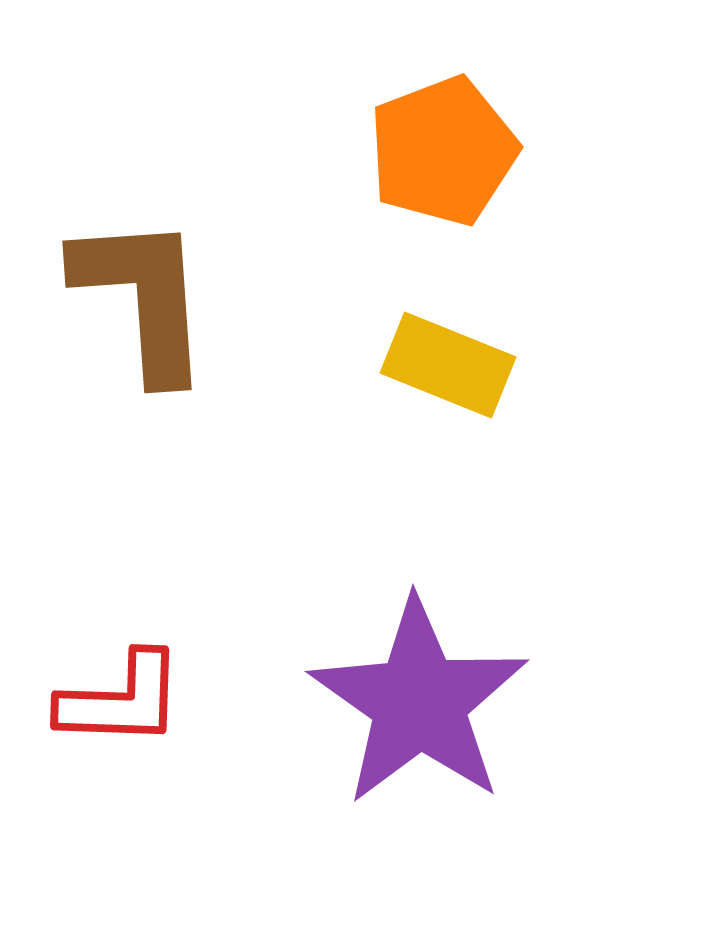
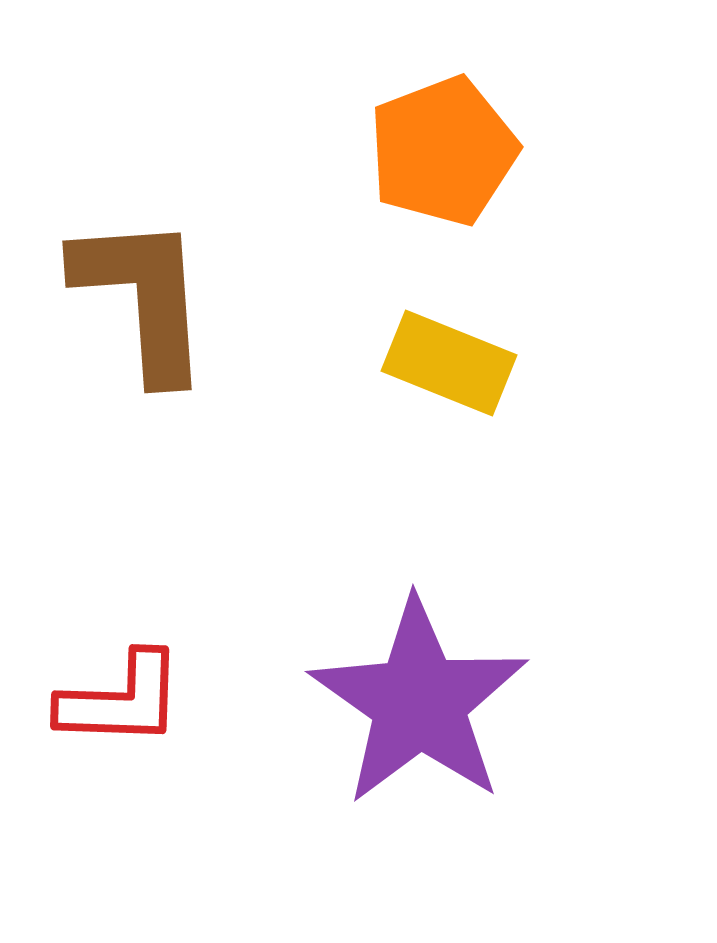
yellow rectangle: moved 1 px right, 2 px up
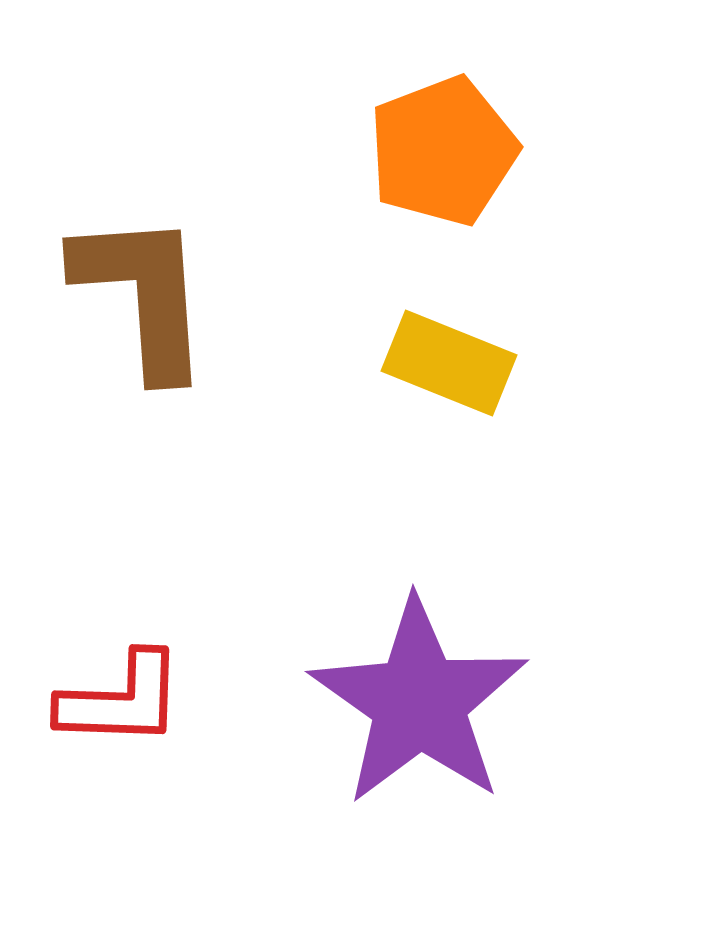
brown L-shape: moved 3 px up
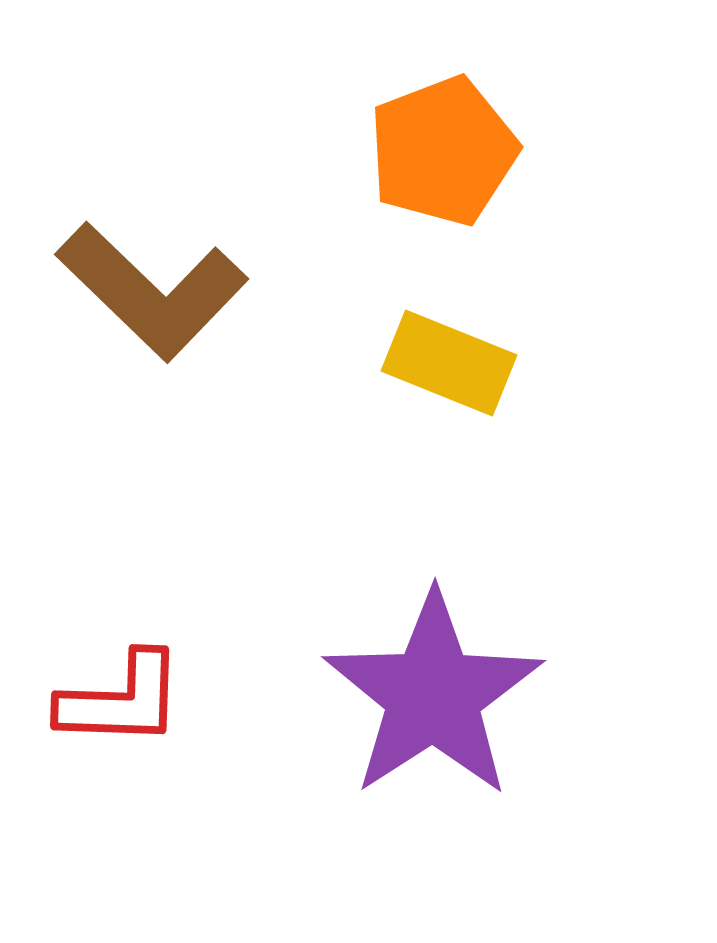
brown L-shape: moved 9 px right, 3 px up; rotated 138 degrees clockwise
purple star: moved 14 px right, 7 px up; rotated 4 degrees clockwise
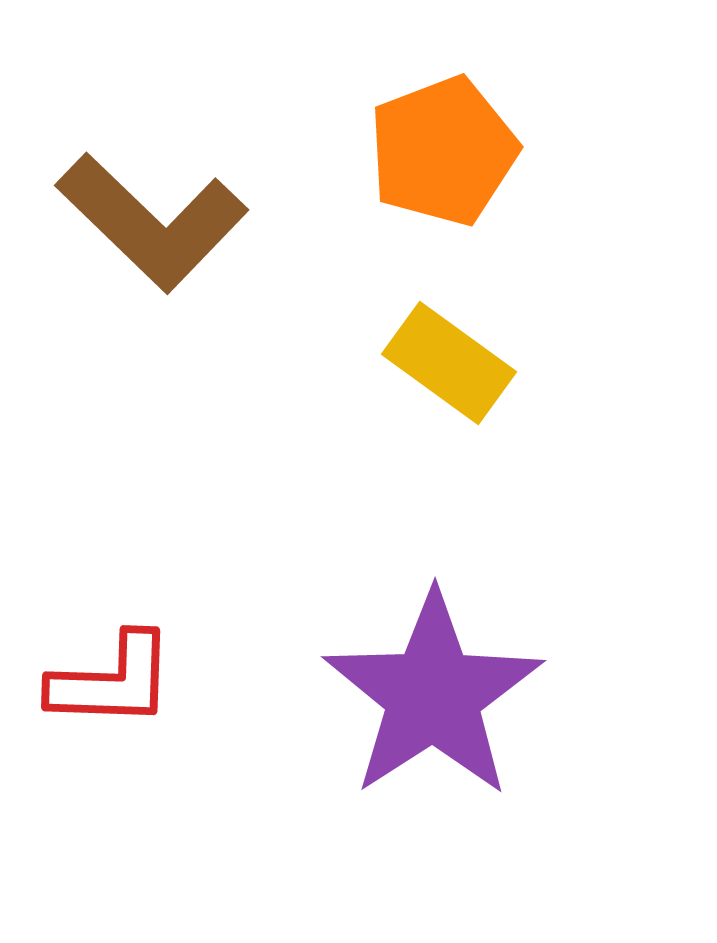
brown L-shape: moved 69 px up
yellow rectangle: rotated 14 degrees clockwise
red L-shape: moved 9 px left, 19 px up
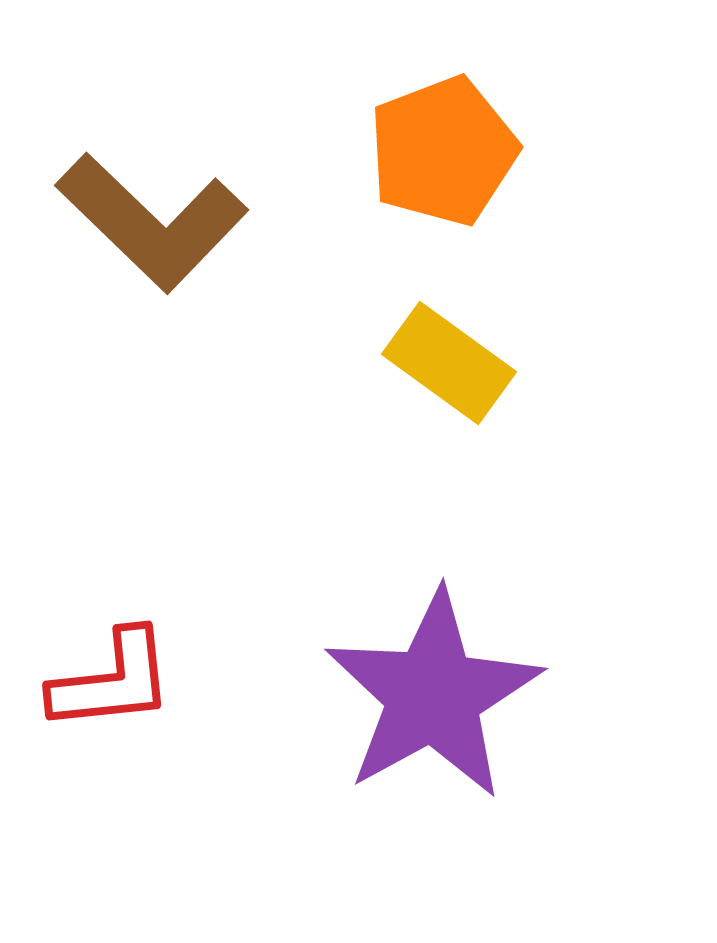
red L-shape: rotated 8 degrees counterclockwise
purple star: rotated 4 degrees clockwise
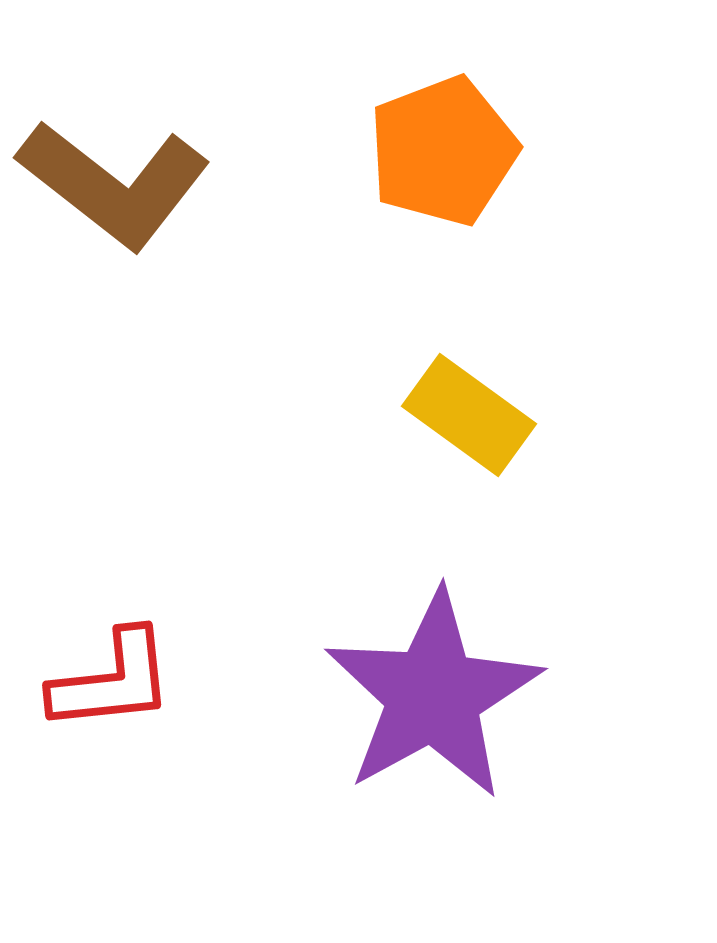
brown L-shape: moved 38 px left, 38 px up; rotated 6 degrees counterclockwise
yellow rectangle: moved 20 px right, 52 px down
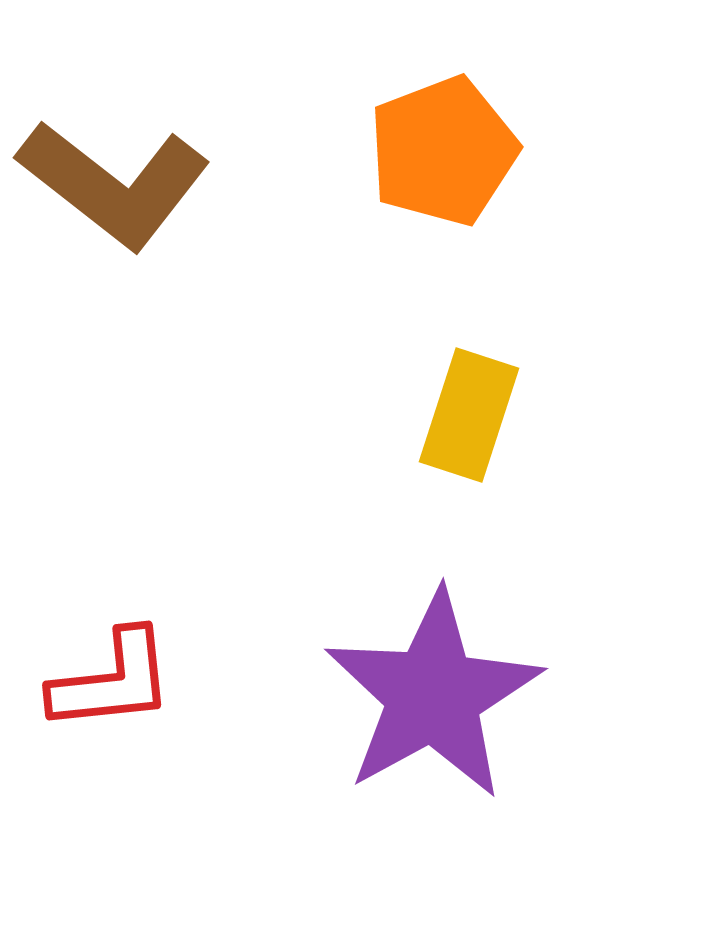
yellow rectangle: rotated 72 degrees clockwise
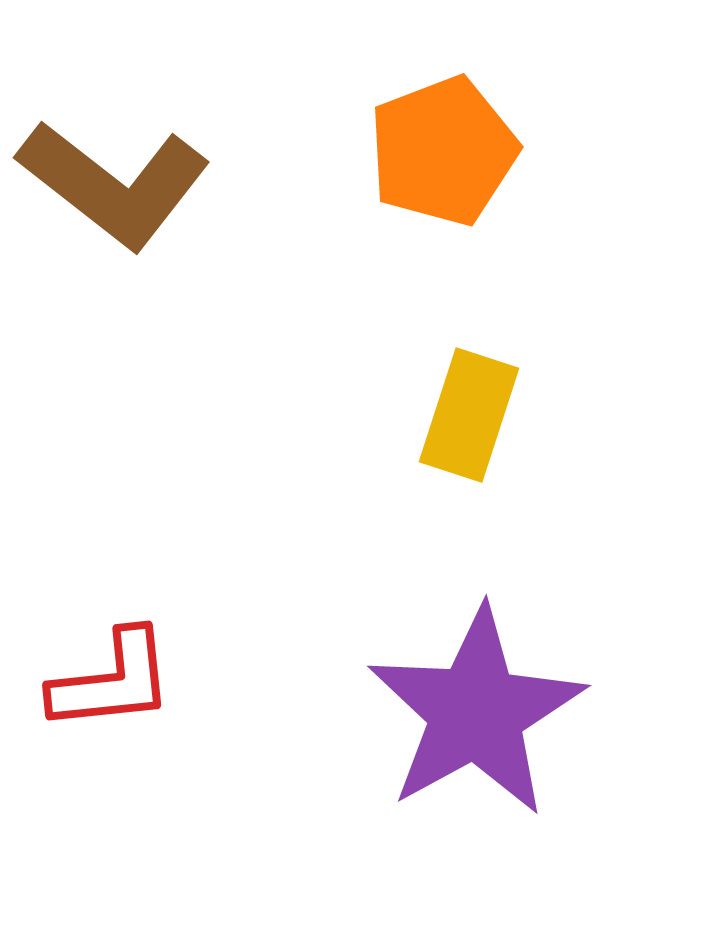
purple star: moved 43 px right, 17 px down
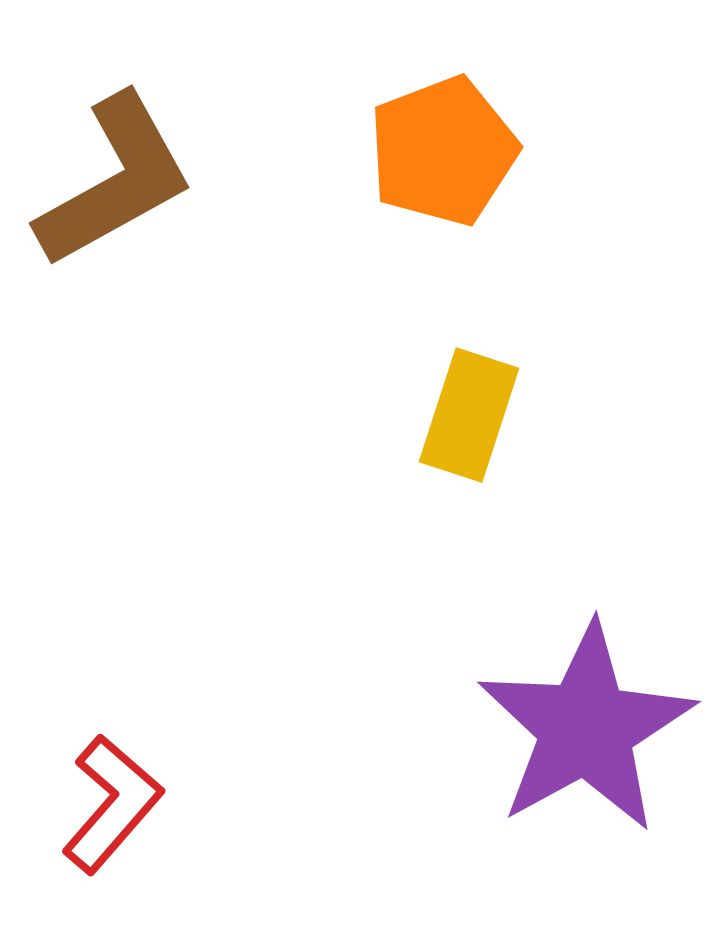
brown L-shape: moved 1 px right, 3 px up; rotated 67 degrees counterclockwise
red L-shape: moved 123 px down; rotated 43 degrees counterclockwise
purple star: moved 110 px right, 16 px down
